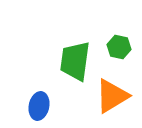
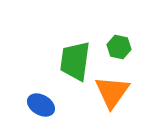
orange triangle: moved 4 px up; rotated 24 degrees counterclockwise
blue ellipse: moved 2 px right, 1 px up; rotated 72 degrees counterclockwise
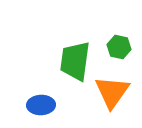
blue ellipse: rotated 32 degrees counterclockwise
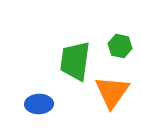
green hexagon: moved 1 px right, 1 px up
blue ellipse: moved 2 px left, 1 px up
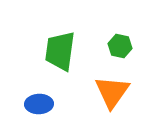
green trapezoid: moved 15 px left, 10 px up
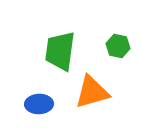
green hexagon: moved 2 px left
orange triangle: moved 20 px left; rotated 39 degrees clockwise
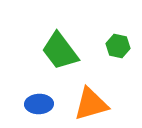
green trapezoid: rotated 45 degrees counterclockwise
orange triangle: moved 1 px left, 12 px down
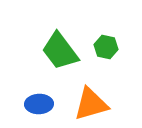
green hexagon: moved 12 px left, 1 px down
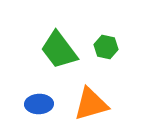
green trapezoid: moved 1 px left, 1 px up
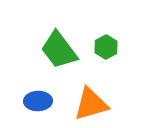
green hexagon: rotated 20 degrees clockwise
blue ellipse: moved 1 px left, 3 px up
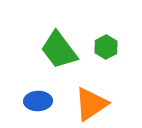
orange triangle: rotated 18 degrees counterclockwise
